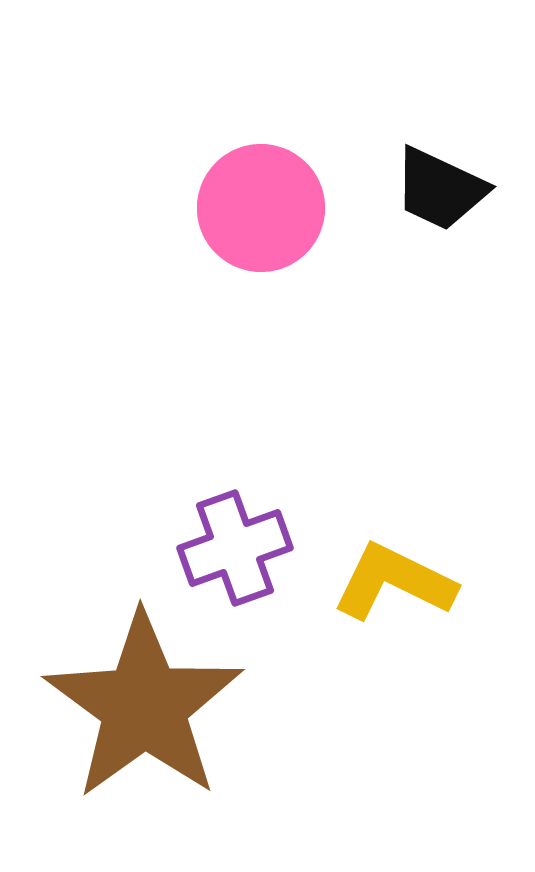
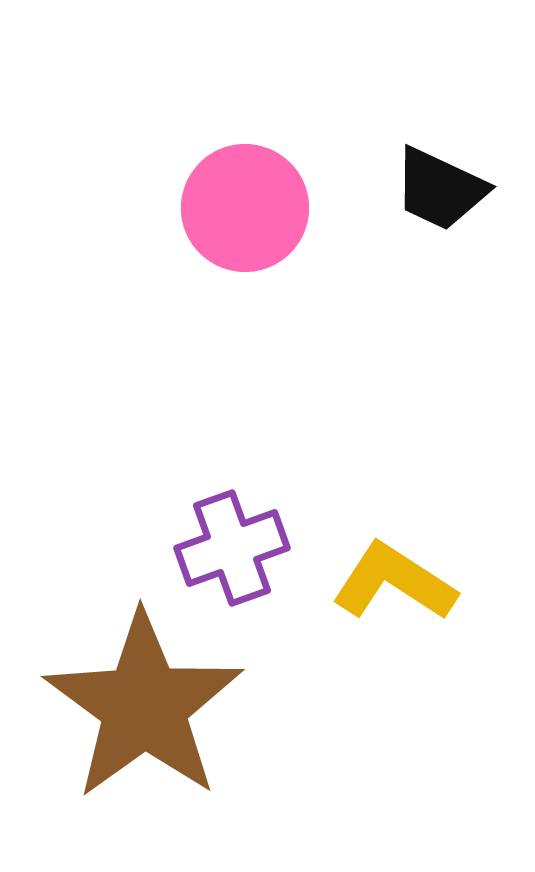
pink circle: moved 16 px left
purple cross: moved 3 px left
yellow L-shape: rotated 7 degrees clockwise
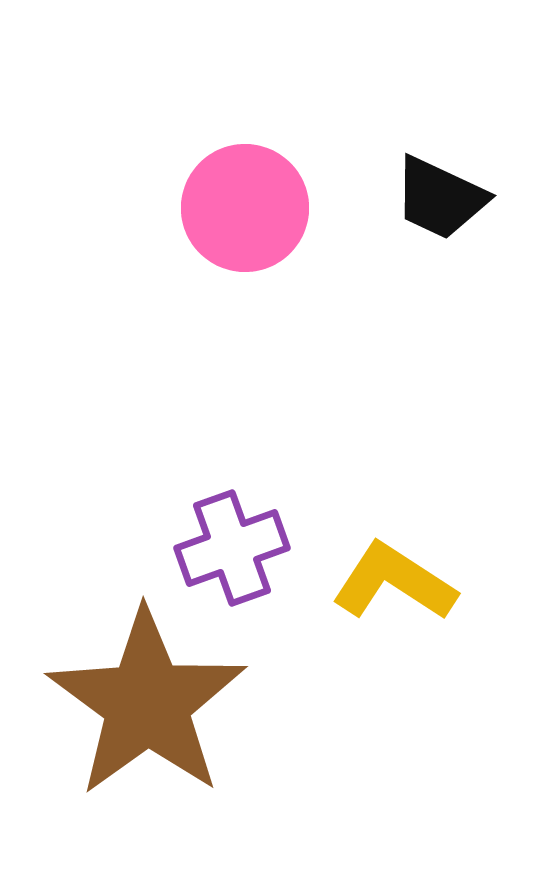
black trapezoid: moved 9 px down
brown star: moved 3 px right, 3 px up
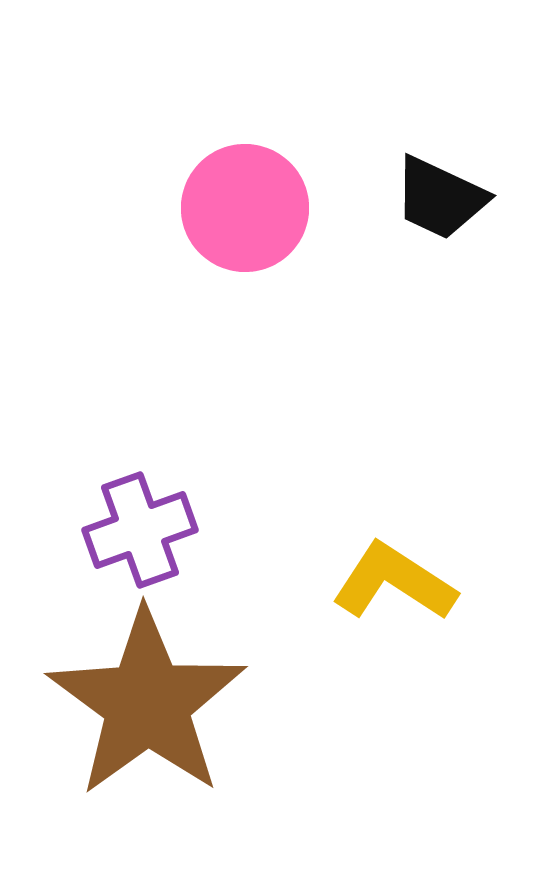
purple cross: moved 92 px left, 18 px up
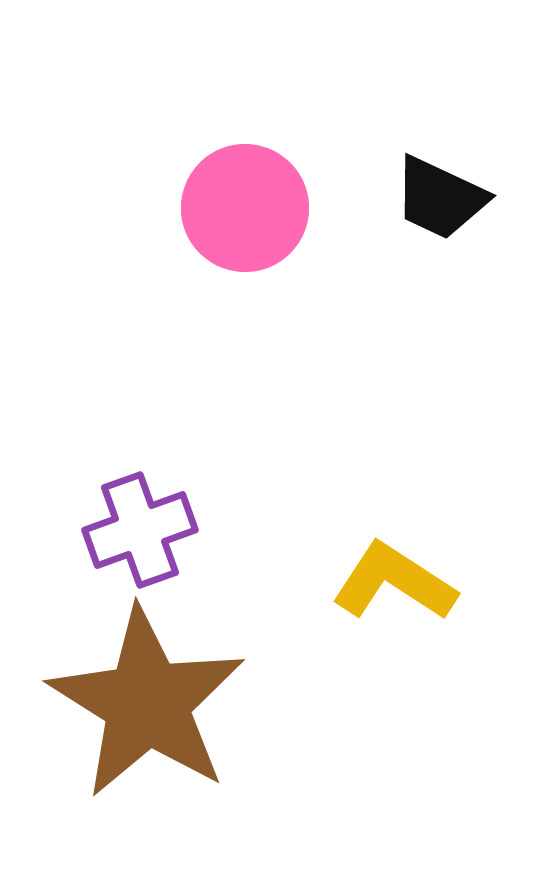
brown star: rotated 4 degrees counterclockwise
